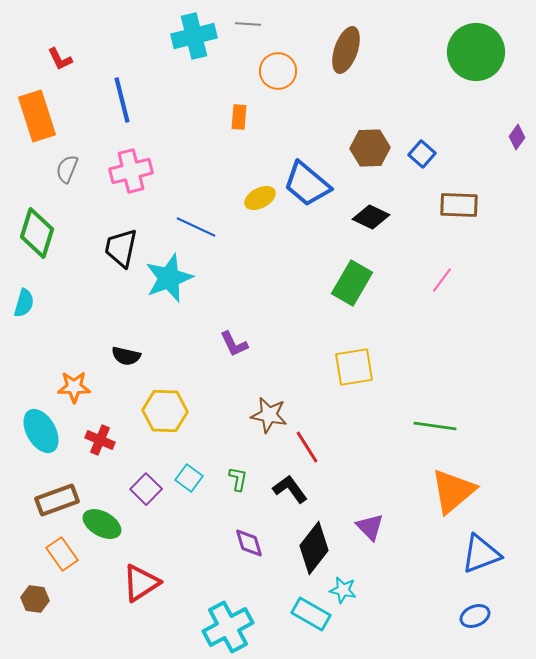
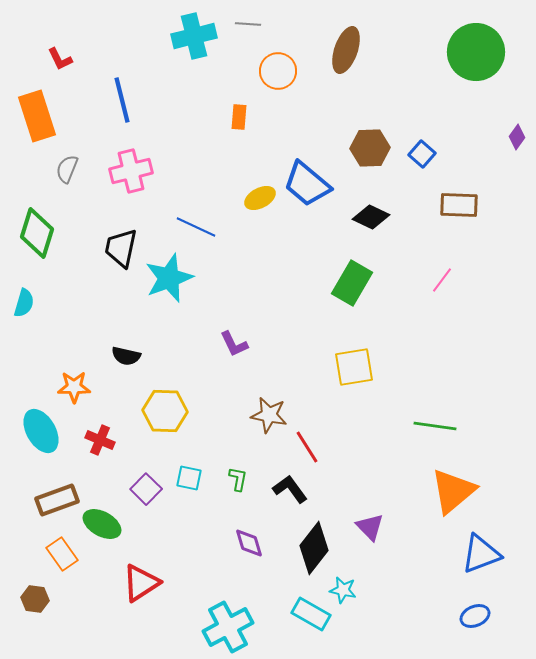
cyan square at (189, 478): rotated 24 degrees counterclockwise
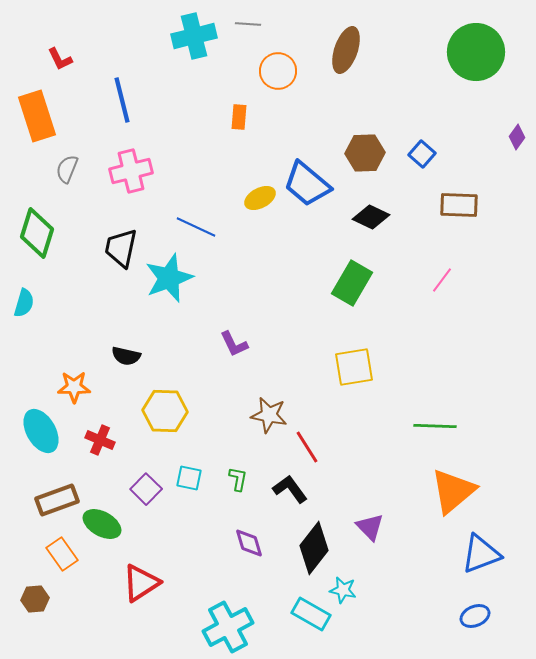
brown hexagon at (370, 148): moved 5 px left, 5 px down
green line at (435, 426): rotated 6 degrees counterclockwise
brown hexagon at (35, 599): rotated 12 degrees counterclockwise
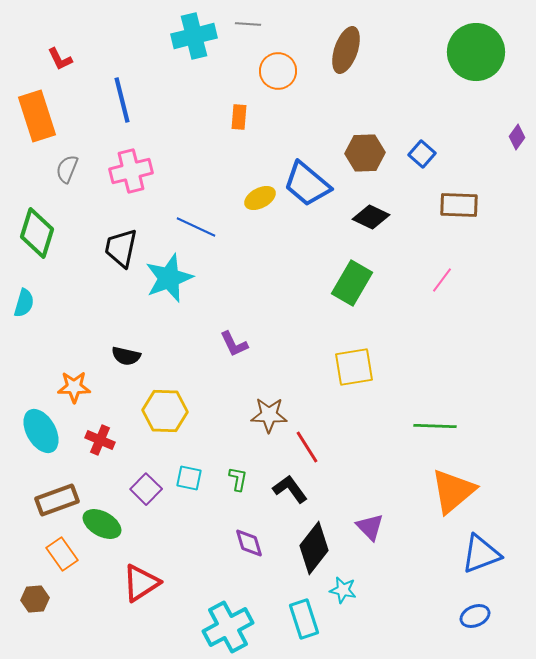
brown star at (269, 415): rotated 9 degrees counterclockwise
cyan rectangle at (311, 614): moved 7 px left, 5 px down; rotated 42 degrees clockwise
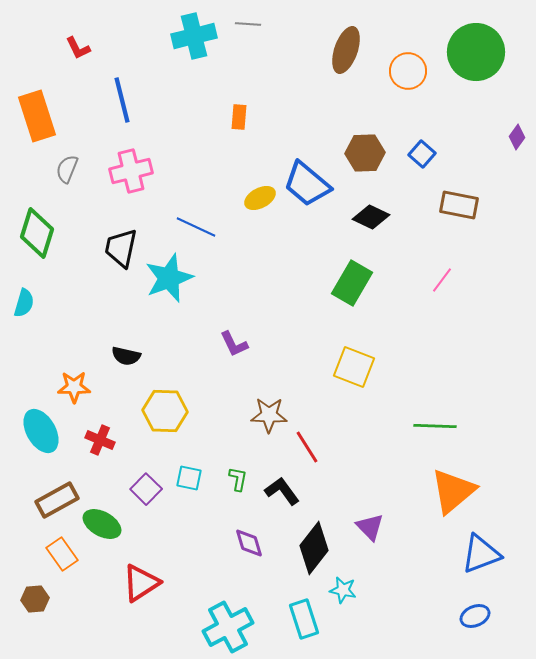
red L-shape at (60, 59): moved 18 px right, 11 px up
orange circle at (278, 71): moved 130 px right
brown rectangle at (459, 205): rotated 9 degrees clockwise
yellow square at (354, 367): rotated 30 degrees clockwise
black L-shape at (290, 489): moved 8 px left, 2 px down
brown rectangle at (57, 500): rotated 9 degrees counterclockwise
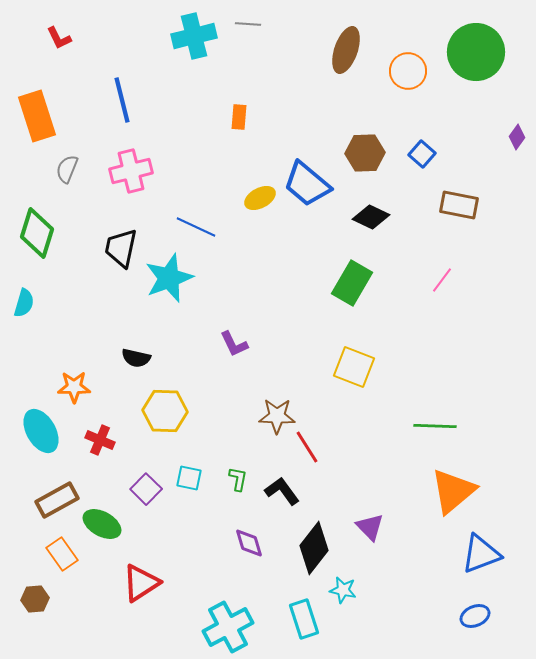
red L-shape at (78, 48): moved 19 px left, 10 px up
black semicircle at (126, 356): moved 10 px right, 2 px down
brown star at (269, 415): moved 8 px right, 1 px down
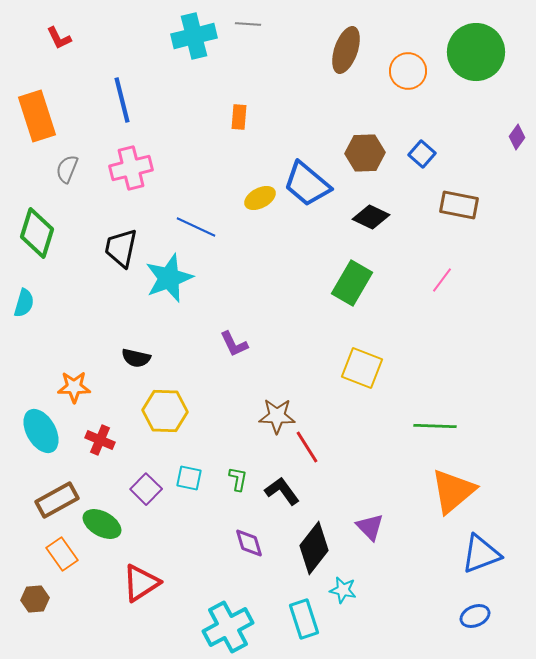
pink cross at (131, 171): moved 3 px up
yellow square at (354, 367): moved 8 px right, 1 px down
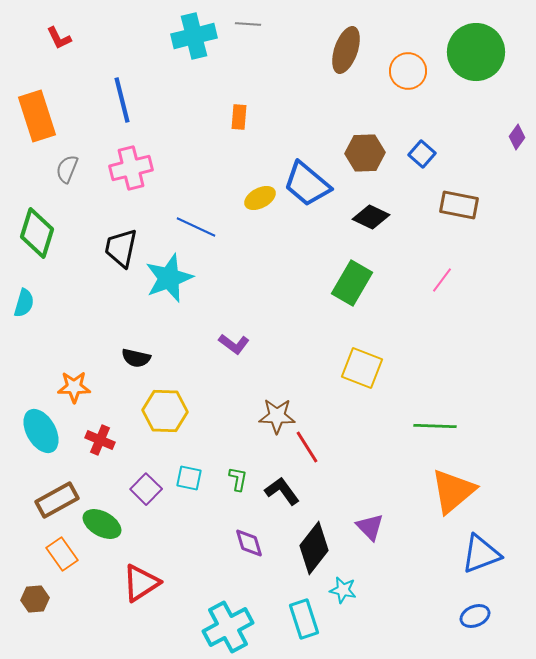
purple L-shape at (234, 344): rotated 28 degrees counterclockwise
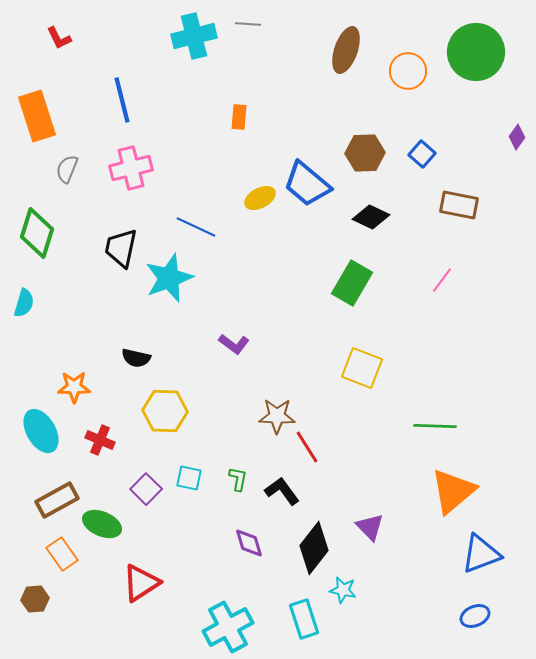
green ellipse at (102, 524): rotated 6 degrees counterclockwise
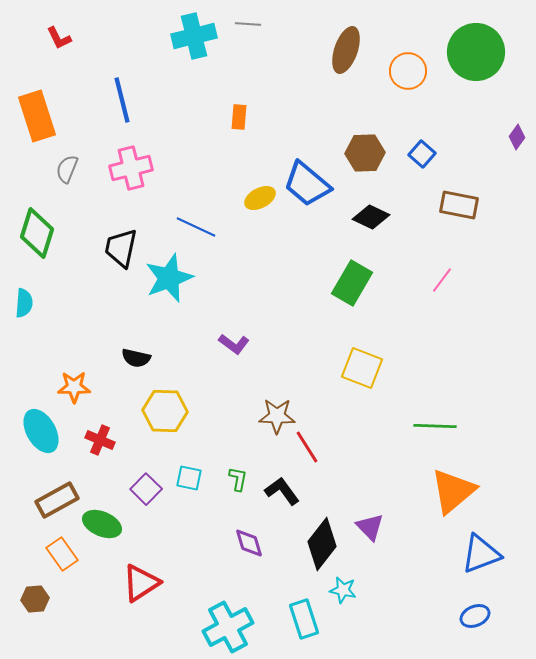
cyan semicircle at (24, 303): rotated 12 degrees counterclockwise
black diamond at (314, 548): moved 8 px right, 4 px up
